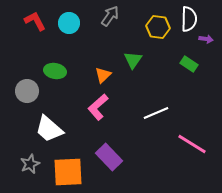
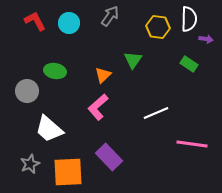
pink line: rotated 24 degrees counterclockwise
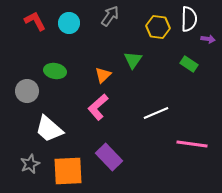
purple arrow: moved 2 px right
orange square: moved 1 px up
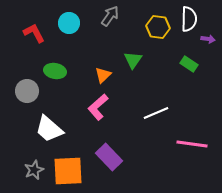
red L-shape: moved 1 px left, 12 px down
gray star: moved 4 px right, 6 px down
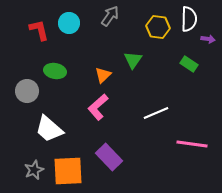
red L-shape: moved 5 px right, 3 px up; rotated 15 degrees clockwise
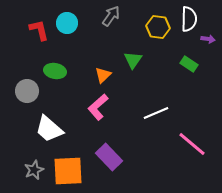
gray arrow: moved 1 px right
cyan circle: moved 2 px left
pink line: rotated 32 degrees clockwise
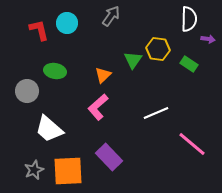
yellow hexagon: moved 22 px down
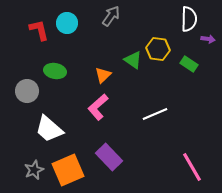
green triangle: rotated 30 degrees counterclockwise
white line: moved 1 px left, 1 px down
pink line: moved 23 px down; rotated 20 degrees clockwise
orange square: moved 1 px up; rotated 20 degrees counterclockwise
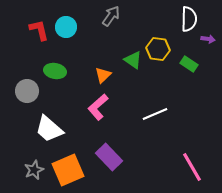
cyan circle: moved 1 px left, 4 px down
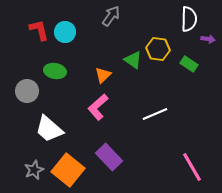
cyan circle: moved 1 px left, 5 px down
orange square: rotated 28 degrees counterclockwise
